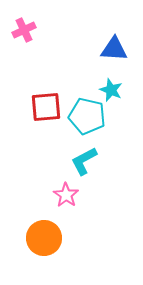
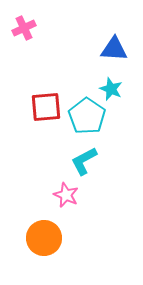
pink cross: moved 2 px up
cyan star: moved 1 px up
cyan pentagon: rotated 21 degrees clockwise
pink star: rotated 10 degrees counterclockwise
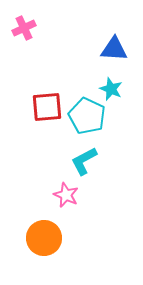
red square: moved 1 px right
cyan pentagon: rotated 9 degrees counterclockwise
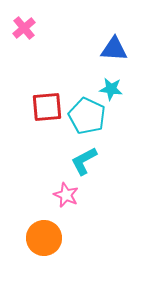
pink cross: rotated 15 degrees counterclockwise
cyan star: rotated 15 degrees counterclockwise
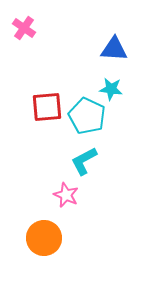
pink cross: rotated 15 degrees counterclockwise
